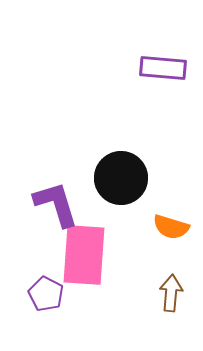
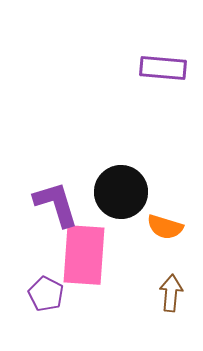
black circle: moved 14 px down
orange semicircle: moved 6 px left
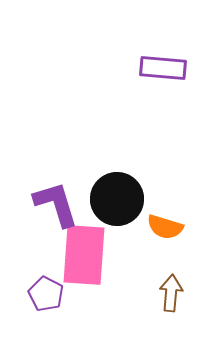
black circle: moved 4 px left, 7 px down
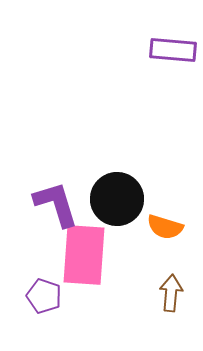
purple rectangle: moved 10 px right, 18 px up
purple pentagon: moved 2 px left, 2 px down; rotated 8 degrees counterclockwise
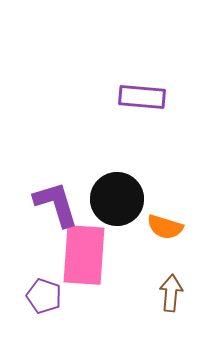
purple rectangle: moved 31 px left, 47 px down
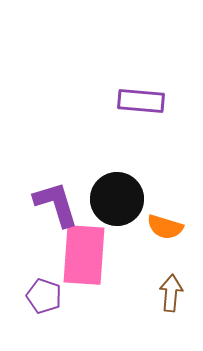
purple rectangle: moved 1 px left, 4 px down
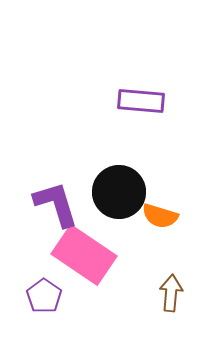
black circle: moved 2 px right, 7 px up
orange semicircle: moved 5 px left, 11 px up
pink rectangle: rotated 60 degrees counterclockwise
purple pentagon: rotated 16 degrees clockwise
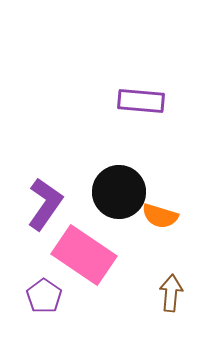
purple L-shape: moved 11 px left; rotated 52 degrees clockwise
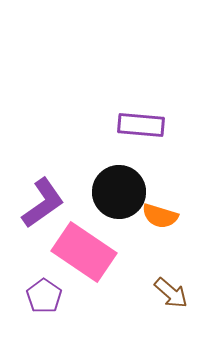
purple rectangle: moved 24 px down
purple L-shape: moved 2 px left, 1 px up; rotated 20 degrees clockwise
pink rectangle: moved 3 px up
brown arrow: rotated 126 degrees clockwise
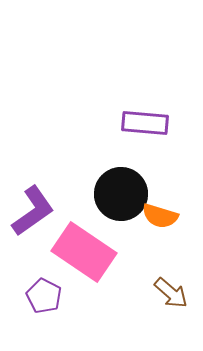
purple rectangle: moved 4 px right, 2 px up
black circle: moved 2 px right, 2 px down
purple L-shape: moved 10 px left, 8 px down
purple pentagon: rotated 8 degrees counterclockwise
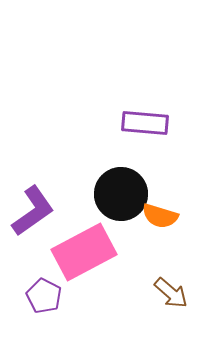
pink rectangle: rotated 62 degrees counterclockwise
